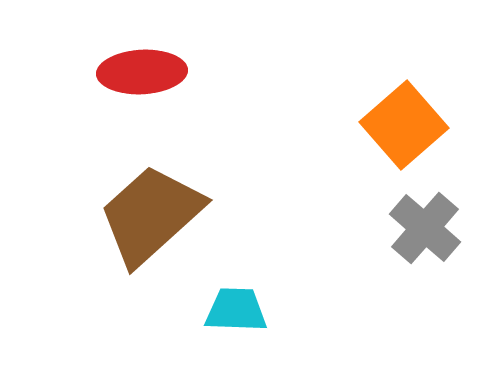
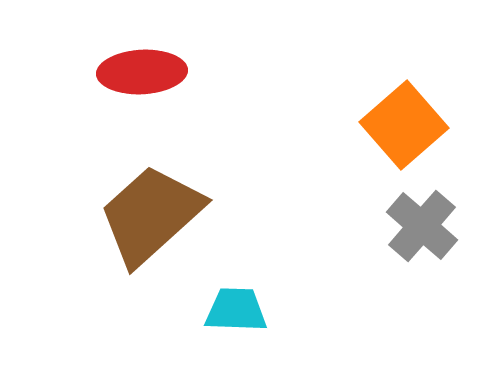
gray cross: moved 3 px left, 2 px up
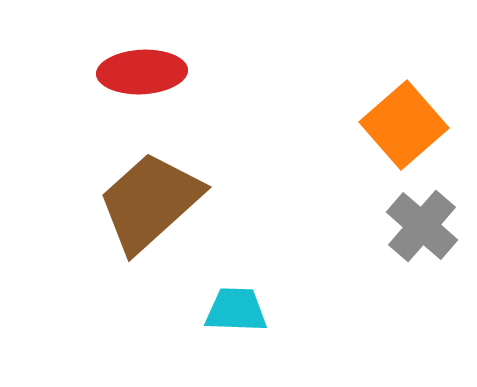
brown trapezoid: moved 1 px left, 13 px up
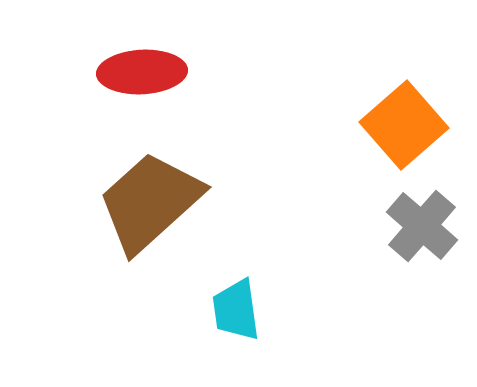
cyan trapezoid: rotated 100 degrees counterclockwise
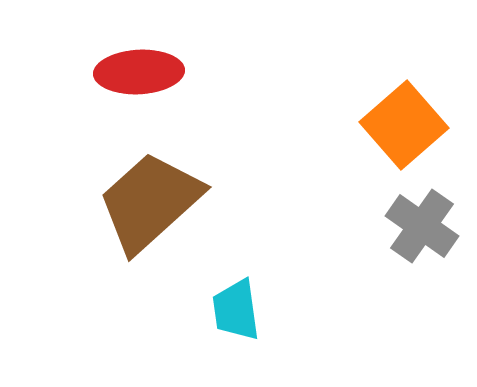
red ellipse: moved 3 px left
gray cross: rotated 6 degrees counterclockwise
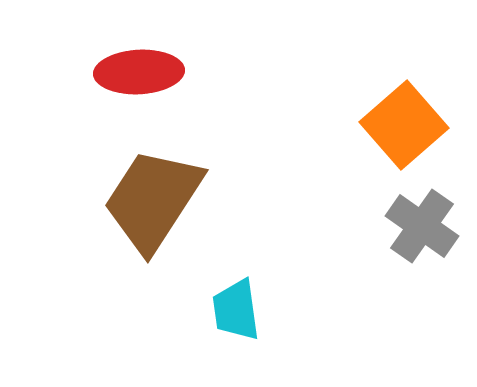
brown trapezoid: moved 3 px right, 2 px up; rotated 15 degrees counterclockwise
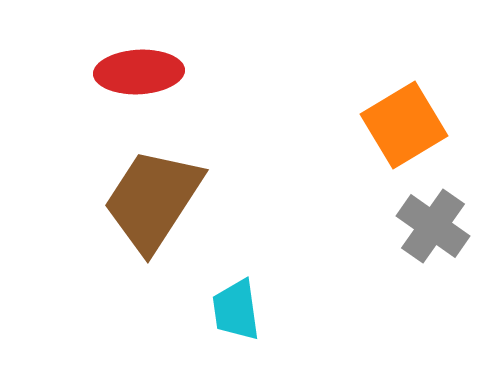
orange square: rotated 10 degrees clockwise
gray cross: moved 11 px right
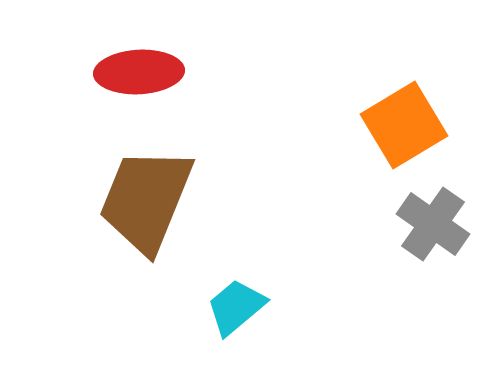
brown trapezoid: moved 7 px left; rotated 11 degrees counterclockwise
gray cross: moved 2 px up
cyan trapezoid: moved 3 px up; rotated 58 degrees clockwise
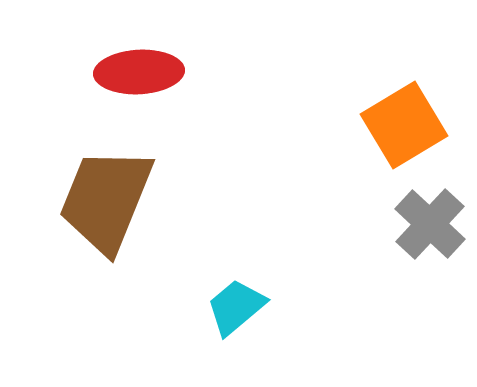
brown trapezoid: moved 40 px left
gray cross: moved 3 px left; rotated 8 degrees clockwise
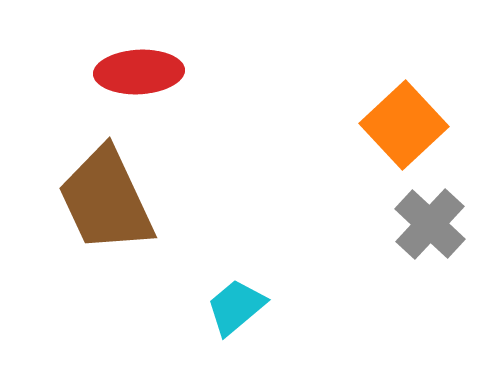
orange square: rotated 12 degrees counterclockwise
brown trapezoid: rotated 47 degrees counterclockwise
